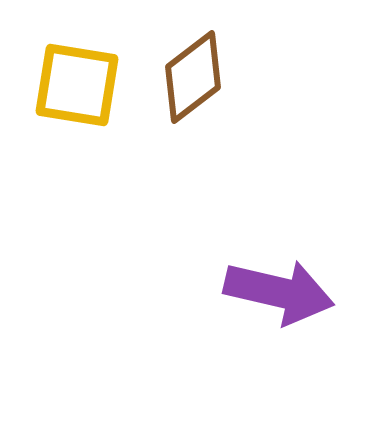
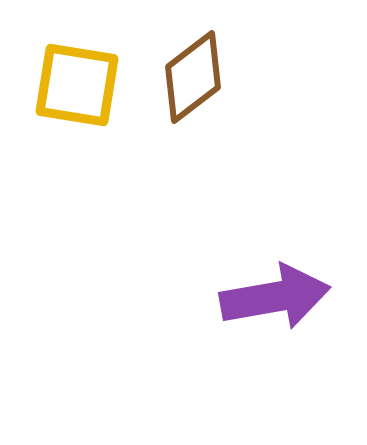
purple arrow: moved 4 px left, 5 px down; rotated 23 degrees counterclockwise
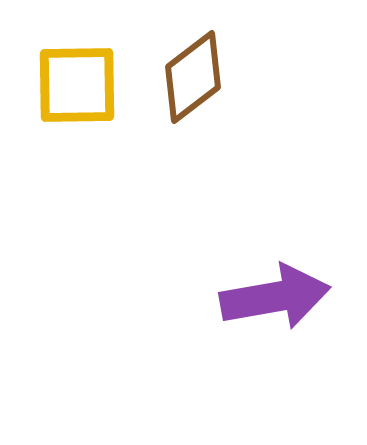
yellow square: rotated 10 degrees counterclockwise
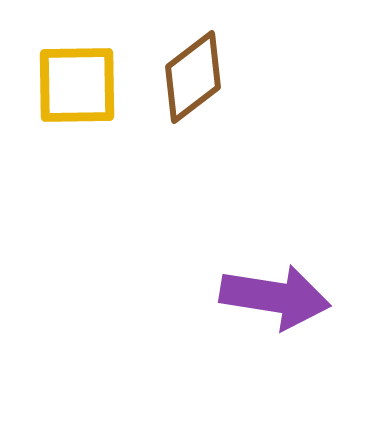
purple arrow: rotated 19 degrees clockwise
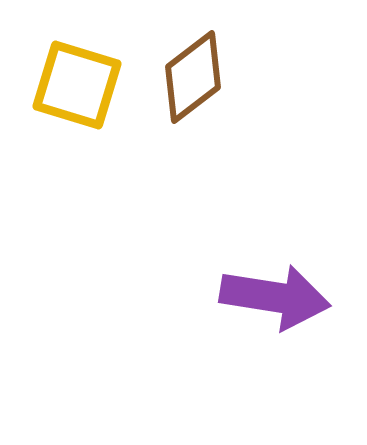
yellow square: rotated 18 degrees clockwise
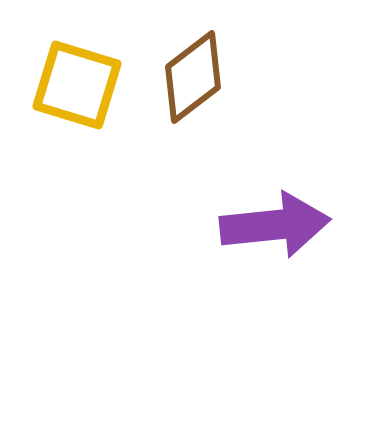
purple arrow: moved 72 px up; rotated 15 degrees counterclockwise
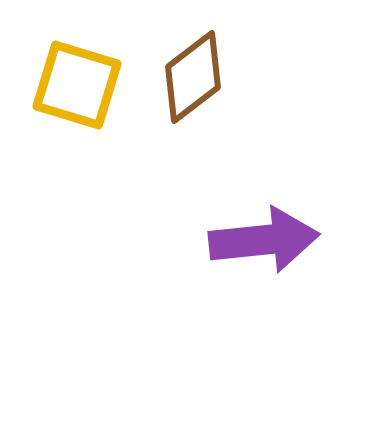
purple arrow: moved 11 px left, 15 px down
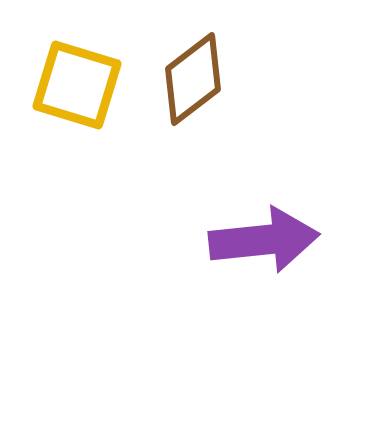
brown diamond: moved 2 px down
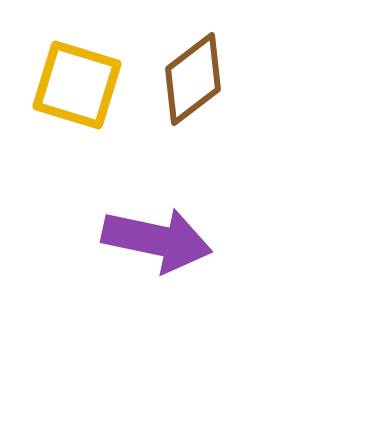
purple arrow: moved 107 px left; rotated 18 degrees clockwise
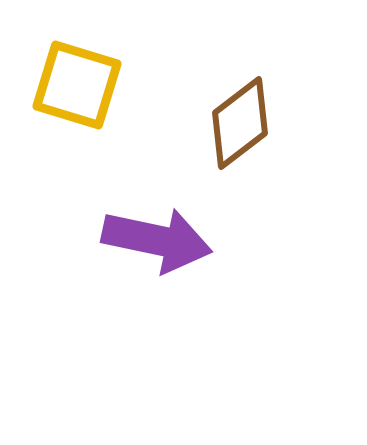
brown diamond: moved 47 px right, 44 px down
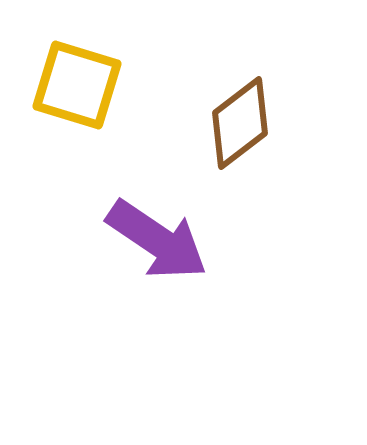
purple arrow: rotated 22 degrees clockwise
